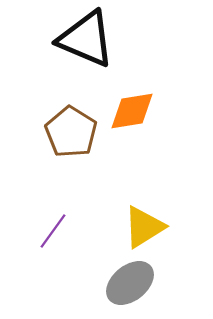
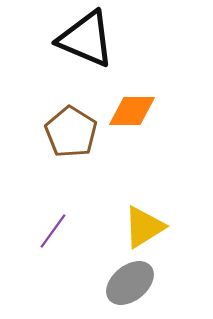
orange diamond: rotated 9 degrees clockwise
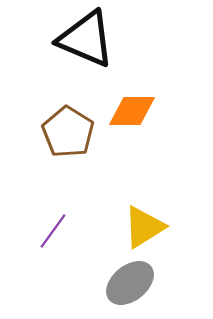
brown pentagon: moved 3 px left
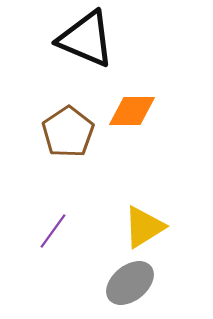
brown pentagon: rotated 6 degrees clockwise
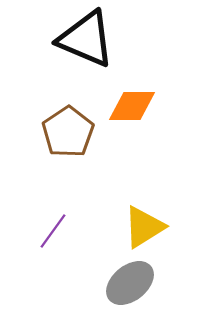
orange diamond: moved 5 px up
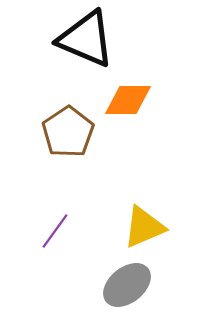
orange diamond: moved 4 px left, 6 px up
yellow triangle: rotated 9 degrees clockwise
purple line: moved 2 px right
gray ellipse: moved 3 px left, 2 px down
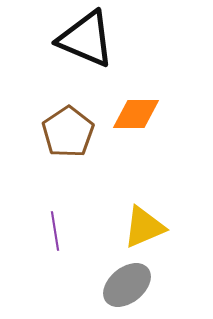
orange diamond: moved 8 px right, 14 px down
purple line: rotated 45 degrees counterclockwise
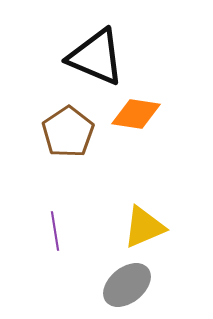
black triangle: moved 10 px right, 18 px down
orange diamond: rotated 9 degrees clockwise
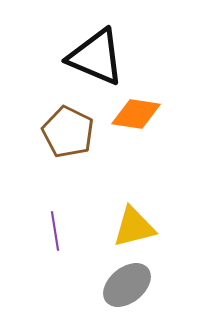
brown pentagon: rotated 12 degrees counterclockwise
yellow triangle: moved 10 px left; rotated 9 degrees clockwise
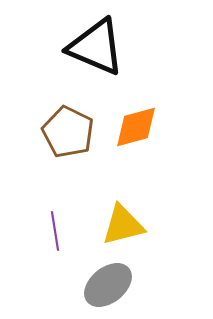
black triangle: moved 10 px up
orange diamond: moved 13 px down; rotated 24 degrees counterclockwise
yellow triangle: moved 11 px left, 2 px up
gray ellipse: moved 19 px left
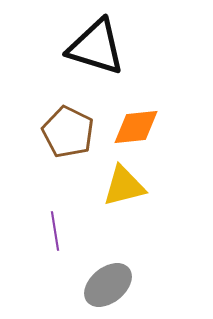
black triangle: rotated 6 degrees counterclockwise
orange diamond: rotated 9 degrees clockwise
yellow triangle: moved 1 px right, 39 px up
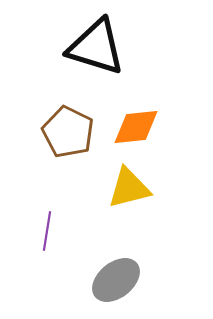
yellow triangle: moved 5 px right, 2 px down
purple line: moved 8 px left; rotated 18 degrees clockwise
gray ellipse: moved 8 px right, 5 px up
